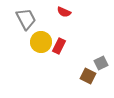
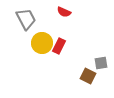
yellow circle: moved 1 px right, 1 px down
gray square: rotated 16 degrees clockwise
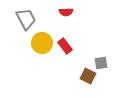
red semicircle: moved 2 px right; rotated 24 degrees counterclockwise
red rectangle: moved 6 px right; rotated 63 degrees counterclockwise
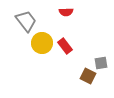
gray trapezoid: moved 2 px down; rotated 10 degrees counterclockwise
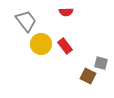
yellow circle: moved 1 px left, 1 px down
gray square: rotated 24 degrees clockwise
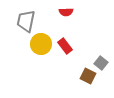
gray trapezoid: rotated 130 degrees counterclockwise
gray square: rotated 24 degrees clockwise
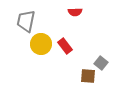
red semicircle: moved 9 px right
brown square: rotated 21 degrees counterclockwise
